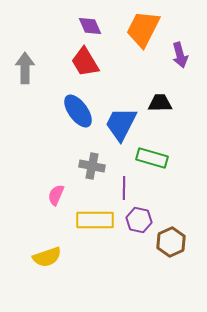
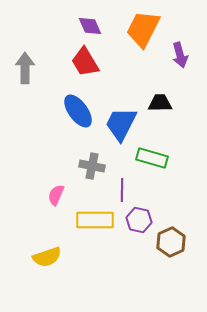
purple line: moved 2 px left, 2 px down
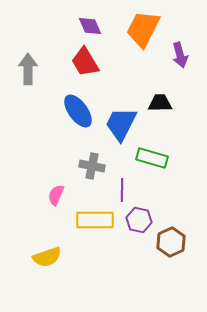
gray arrow: moved 3 px right, 1 px down
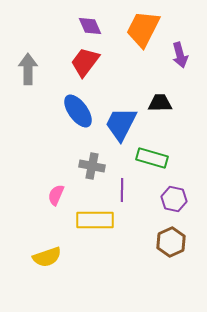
red trapezoid: rotated 68 degrees clockwise
purple hexagon: moved 35 px right, 21 px up
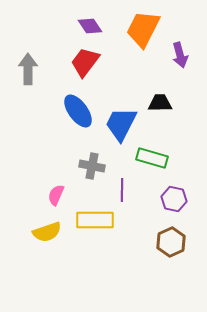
purple diamond: rotated 10 degrees counterclockwise
yellow semicircle: moved 25 px up
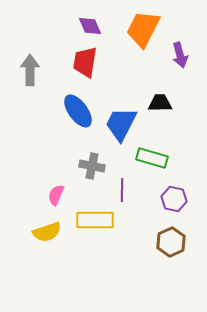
purple diamond: rotated 10 degrees clockwise
red trapezoid: rotated 28 degrees counterclockwise
gray arrow: moved 2 px right, 1 px down
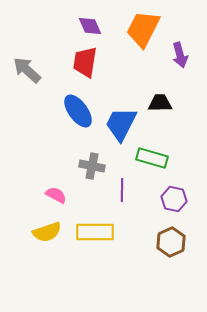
gray arrow: moved 3 px left; rotated 48 degrees counterclockwise
pink semicircle: rotated 95 degrees clockwise
yellow rectangle: moved 12 px down
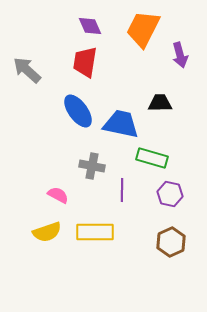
blue trapezoid: rotated 75 degrees clockwise
pink semicircle: moved 2 px right
purple hexagon: moved 4 px left, 5 px up
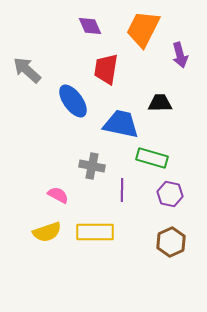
red trapezoid: moved 21 px right, 7 px down
blue ellipse: moved 5 px left, 10 px up
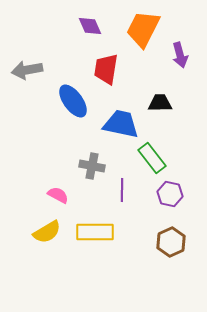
gray arrow: rotated 52 degrees counterclockwise
green rectangle: rotated 36 degrees clockwise
yellow semicircle: rotated 12 degrees counterclockwise
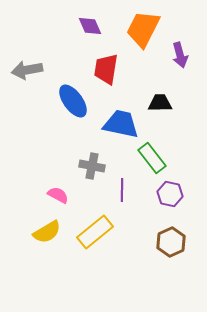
yellow rectangle: rotated 39 degrees counterclockwise
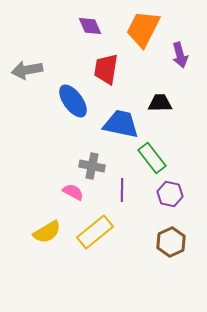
pink semicircle: moved 15 px right, 3 px up
